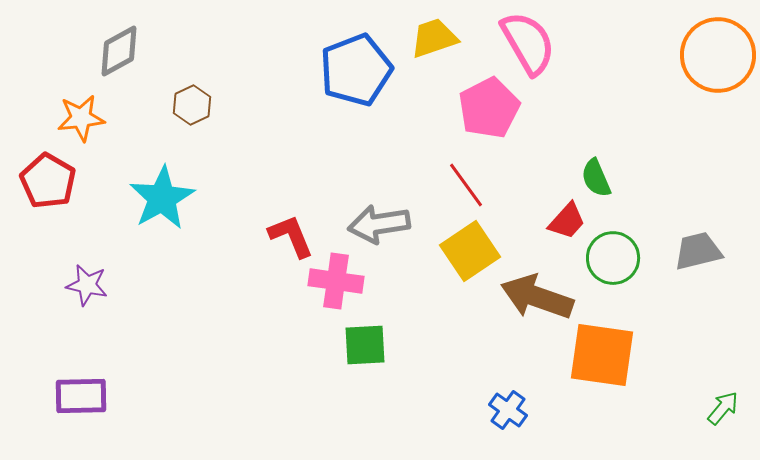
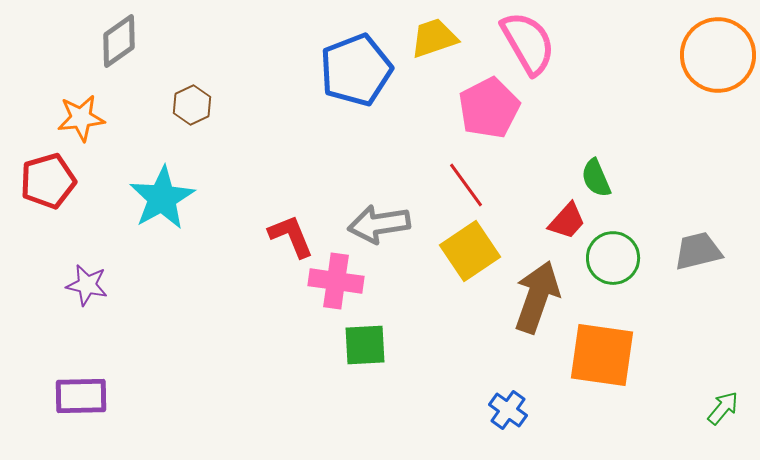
gray diamond: moved 10 px up; rotated 6 degrees counterclockwise
red pentagon: rotated 26 degrees clockwise
brown arrow: rotated 90 degrees clockwise
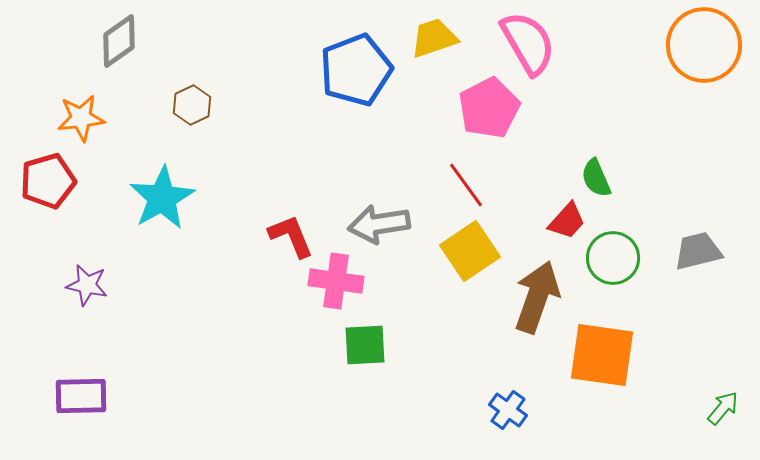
orange circle: moved 14 px left, 10 px up
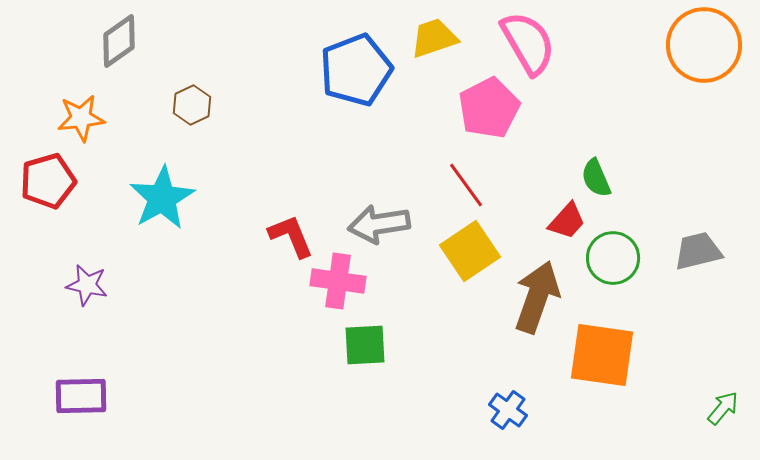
pink cross: moved 2 px right
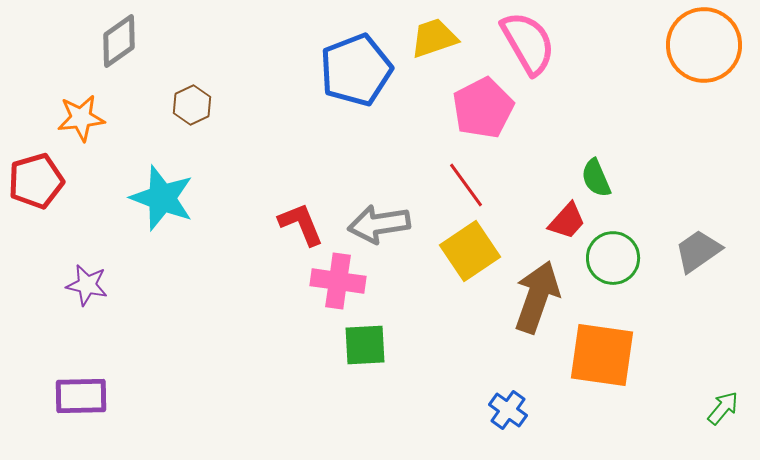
pink pentagon: moved 6 px left
red pentagon: moved 12 px left
cyan star: rotated 22 degrees counterclockwise
red L-shape: moved 10 px right, 12 px up
gray trapezoid: rotated 21 degrees counterclockwise
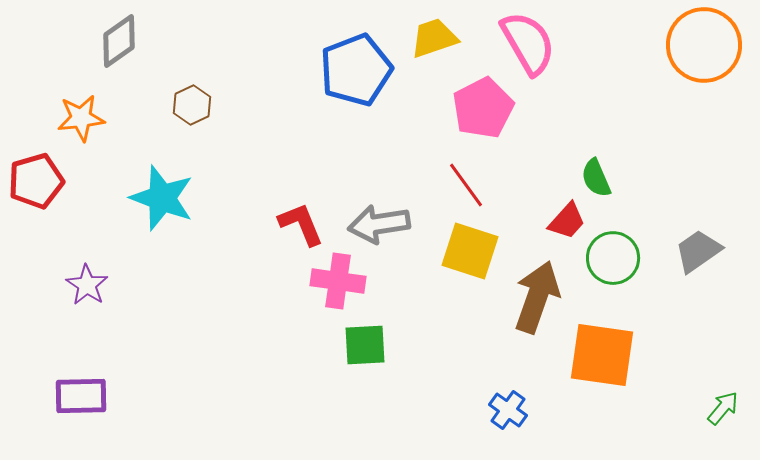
yellow square: rotated 38 degrees counterclockwise
purple star: rotated 21 degrees clockwise
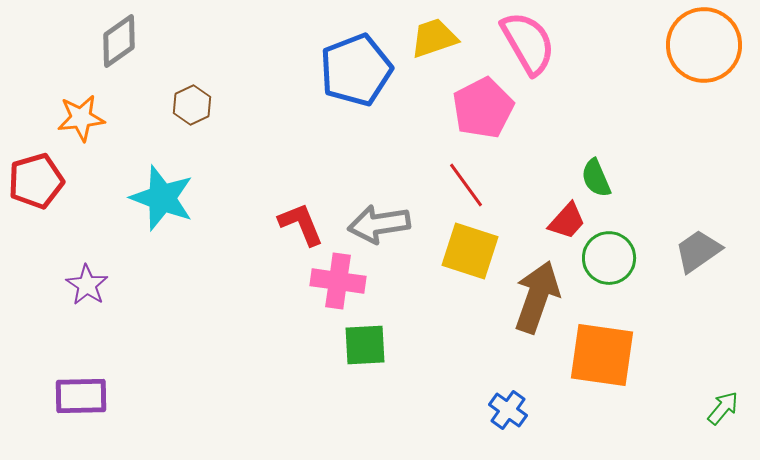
green circle: moved 4 px left
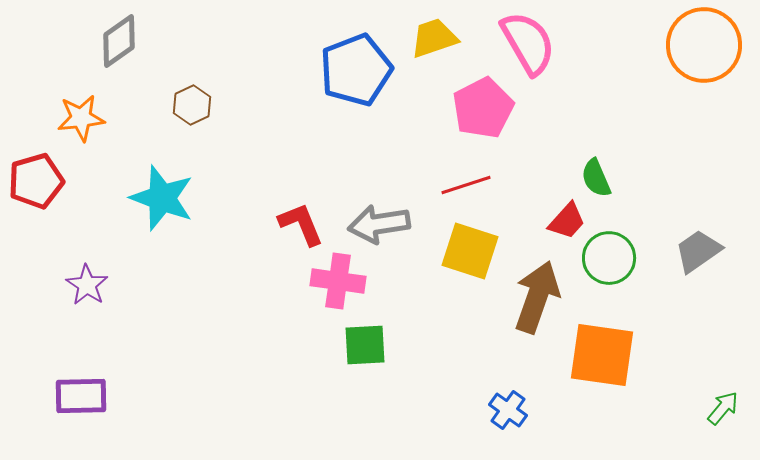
red line: rotated 72 degrees counterclockwise
